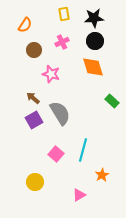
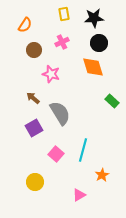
black circle: moved 4 px right, 2 px down
purple square: moved 8 px down
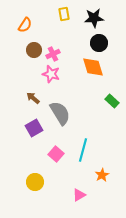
pink cross: moved 9 px left, 12 px down
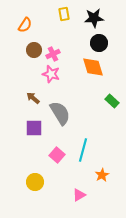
purple square: rotated 30 degrees clockwise
pink square: moved 1 px right, 1 px down
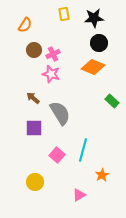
orange diamond: rotated 50 degrees counterclockwise
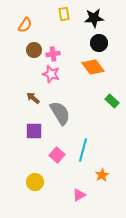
pink cross: rotated 16 degrees clockwise
orange diamond: rotated 30 degrees clockwise
purple square: moved 3 px down
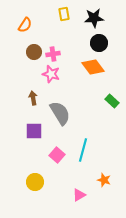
brown circle: moved 2 px down
brown arrow: rotated 40 degrees clockwise
orange star: moved 2 px right, 5 px down; rotated 24 degrees counterclockwise
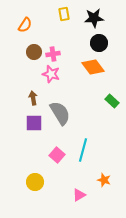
purple square: moved 8 px up
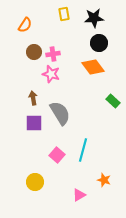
green rectangle: moved 1 px right
